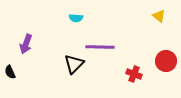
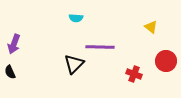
yellow triangle: moved 8 px left, 11 px down
purple arrow: moved 12 px left
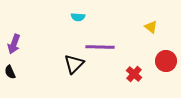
cyan semicircle: moved 2 px right, 1 px up
red cross: rotated 21 degrees clockwise
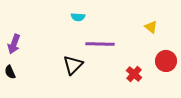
purple line: moved 3 px up
black triangle: moved 1 px left, 1 px down
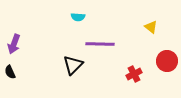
red circle: moved 1 px right
red cross: rotated 21 degrees clockwise
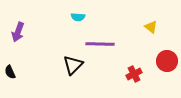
purple arrow: moved 4 px right, 12 px up
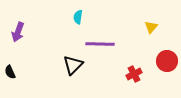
cyan semicircle: rotated 96 degrees clockwise
yellow triangle: rotated 32 degrees clockwise
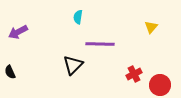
purple arrow: rotated 42 degrees clockwise
red circle: moved 7 px left, 24 px down
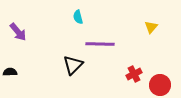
cyan semicircle: rotated 24 degrees counterclockwise
purple arrow: rotated 102 degrees counterclockwise
black semicircle: rotated 112 degrees clockwise
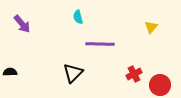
purple arrow: moved 4 px right, 8 px up
black triangle: moved 8 px down
